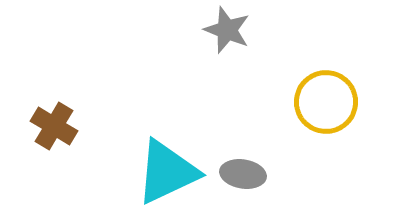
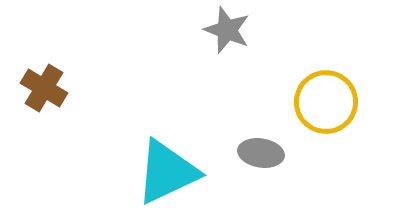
brown cross: moved 10 px left, 38 px up
gray ellipse: moved 18 px right, 21 px up
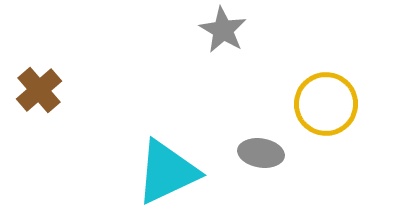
gray star: moved 4 px left; rotated 9 degrees clockwise
brown cross: moved 5 px left, 2 px down; rotated 18 degrees clockwise
yellow circle: moved 2 px down
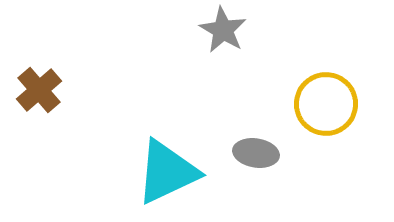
gray ellipse: moved 5 px left
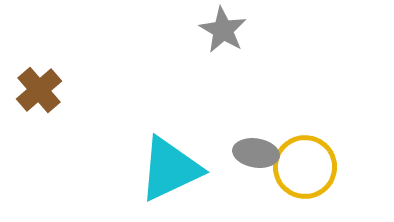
yellow circle: moved 21 px left, 63 px down
cyan triangle: moved 3 px right, 3 px up
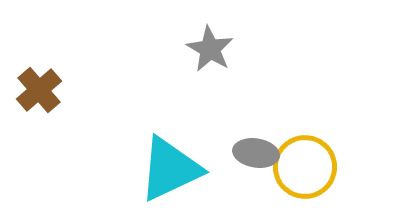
gray star: moved 13 px left, 19 px down
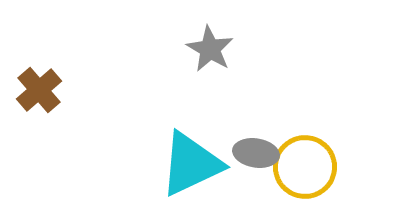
cyan triangle: moved 21 px right, 5 px up
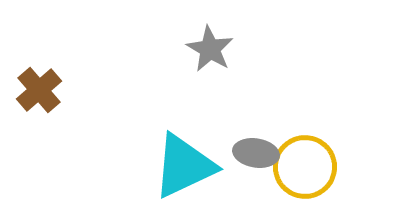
cyan triangle: moved 7 px left, 2 px down
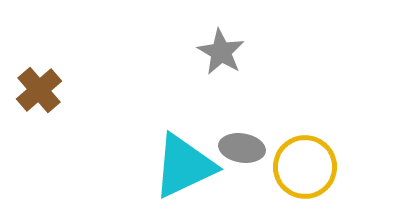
gray star: moved 11 px right, 3 px down
gray ellipse: moved 14 px left, 5 px up
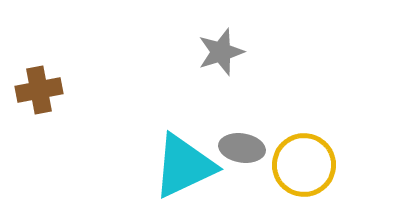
gray star: rotated 24 degrees clockwise
brown cross: rotated 30 degrees clockwise
yellow circle: moved 1 px left, 2 px up
